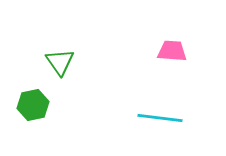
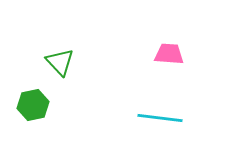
pink trapezoid: moved 3 px left, 3 px down
green triangle: rotated 8 degrees counterclockwise
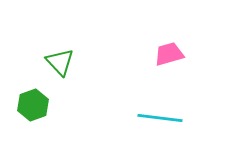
pink trapezoid: rotated 20 degrees counterclockwise
green hexagon: rotated 8 degrees counterclockwise
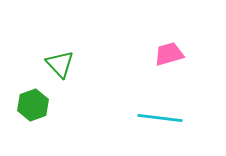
green triangle: moved 2 px down
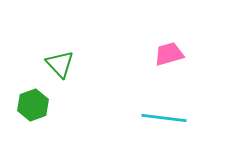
cyan line: moved 4 px right
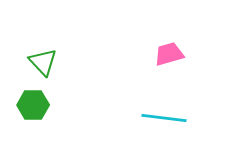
green triangle: moved 17 px left, 2 px up
green hexagon: rotated 20 degrees clockwise
